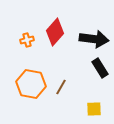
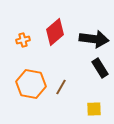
red diamond: rotated 8 degrees clockwise
orange cross: moved 4 px left
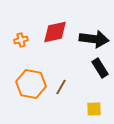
red diamond: rotated 28 degrees clockwise
orange cross: moved 2 px left
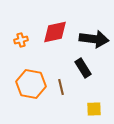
black rectangle: moved 17 px left
brown line: rotated 42 degrees counterclockwise
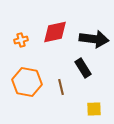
orange hexagon: moved 4 px left, 2 px up
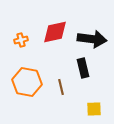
black arrow: moved 2 px left
black rectangle: rotated 18 degrees clockwise
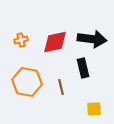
red diamond: moved 10 px down
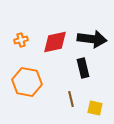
brown line: moved 10 px right, 12 px down
yellow square: moved 1 px right, 1 px up; rotated 14 degrees clockwise
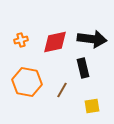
brown line: moved 9 px left, 9 px up; rotated 42 degrees clockwise
yellow square: moved 3 px left, 2 px up; rotated 21 degrees counterclockwise
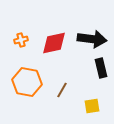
red diamond: moved 1 px left, 1 px down
black rectangle: moved 18 px right
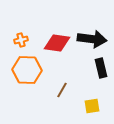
red diamond: moved 3 px right; rotated 20 degrees clockwise
orange hexagon: moved 12 px up; rotated 8 degrees counterclockwise
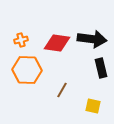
yellow square: moved 1 px right; rotated 21 degrees clockwise
